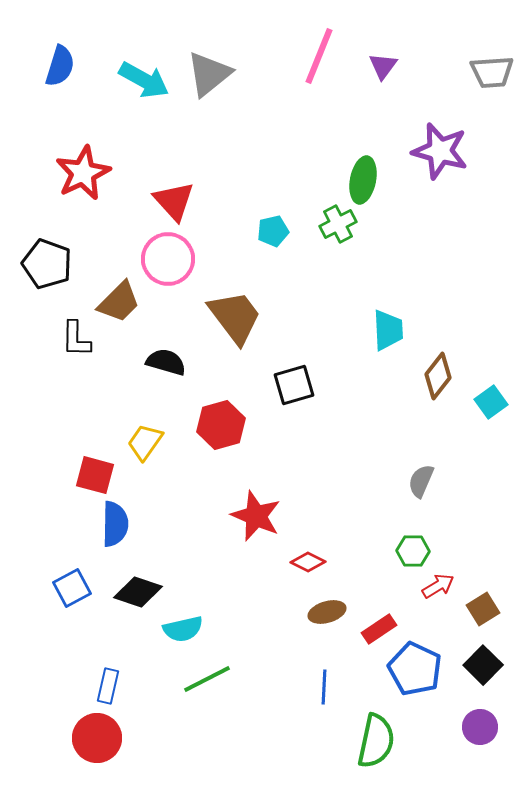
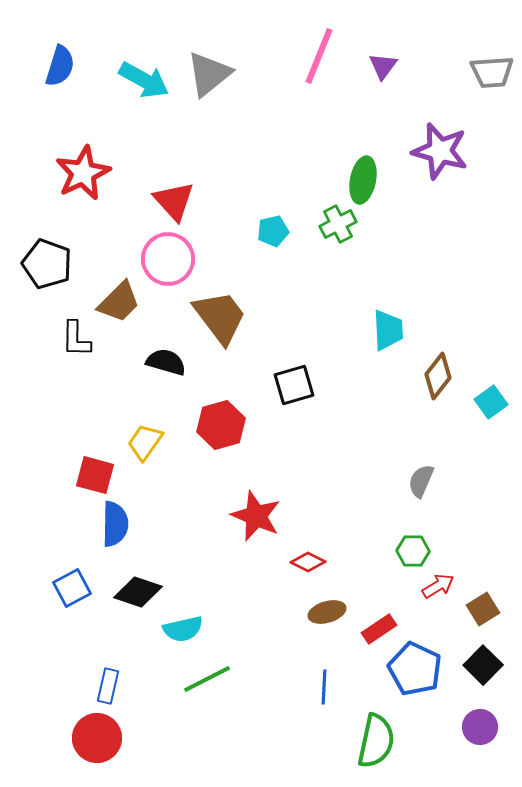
brown trapezoid at (235, 317): moved 15 px left
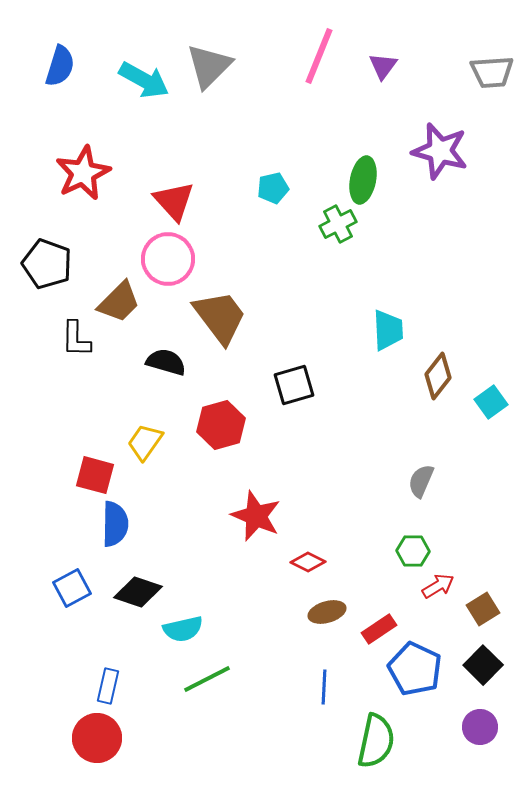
gray triangle at (209, 74): moved 8 px up; rotated 6 degrees counterclockwise
cyan pentagon at (273, 231): moved 43 px up
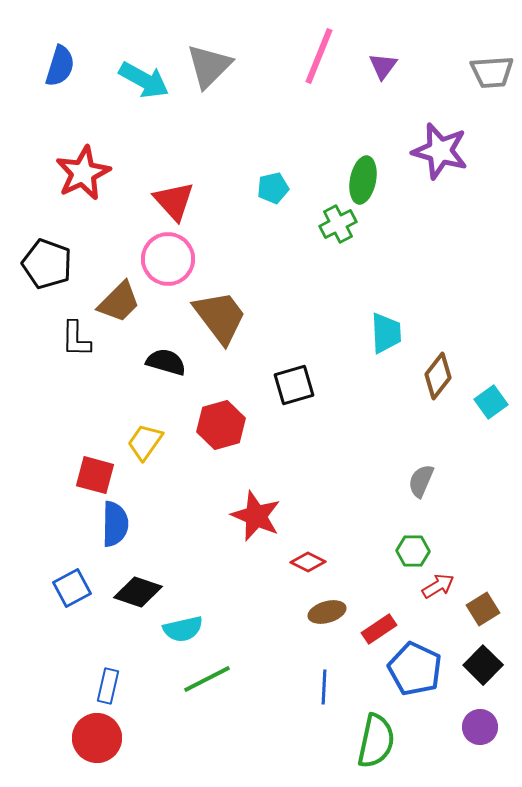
cyan trapezoid at (388, 330): moved 2 px left, 3 px down
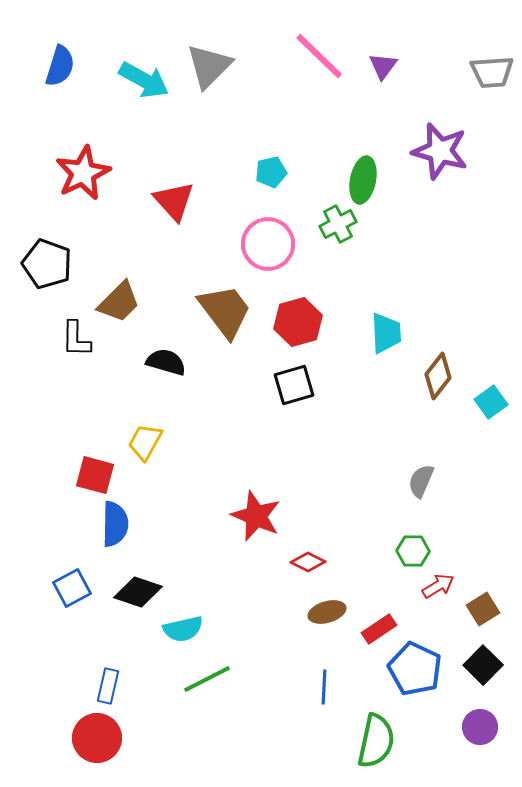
pink line at (319, 56): rotated 68 degrees counterclockwise
cyan pentagon at (273, 188): moved 2 px left, 16 px up
pink circle at (168, 259): moved 100 px right, 15 px up
brown trapezoid at (220, 317): moved 5 px right, 6 px up
red hexagon at (221, 425): moved 77 px right, 103 px up
yellow trapezoid at (145, 442): rotated 6 degrees counterclockwise
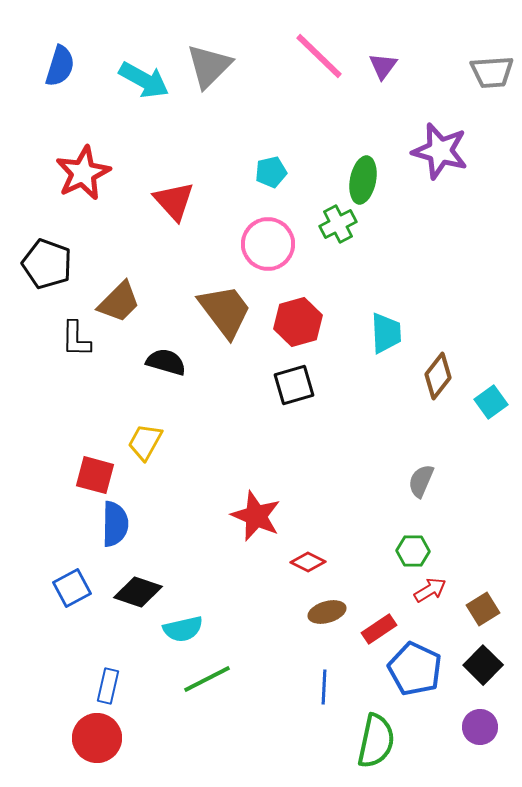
red arrow at (438, 586): moved 8 px left, 4 px down
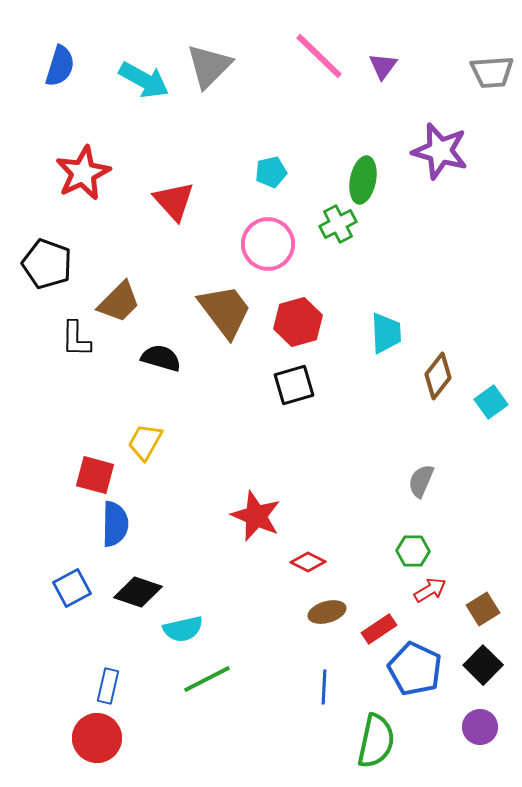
black semicircle at (166, 362): moved 5 px left, 4 px up
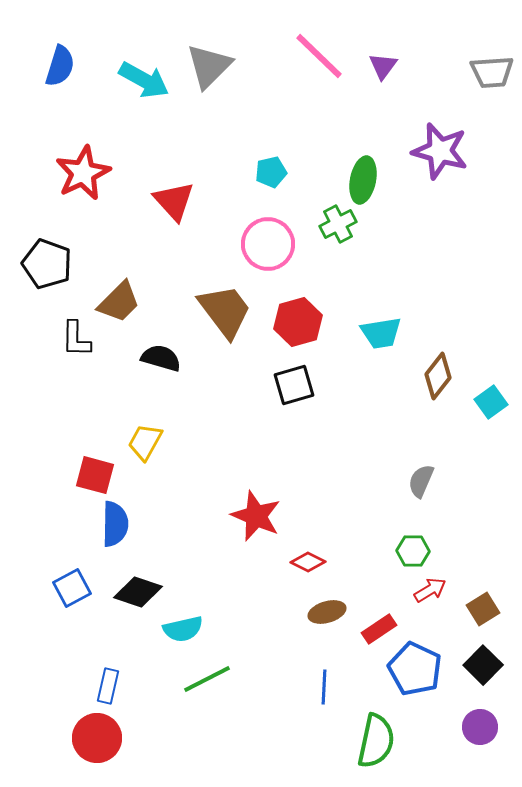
cyan trapezoid at (386, 333): moved 5 px left; rotated 84 degrees clockwise
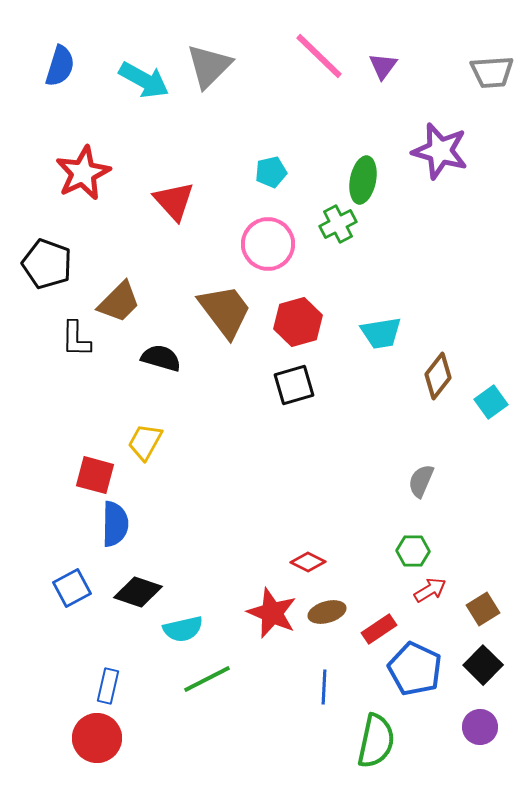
red star at (256, 516): moved 16 px right, 97 px down
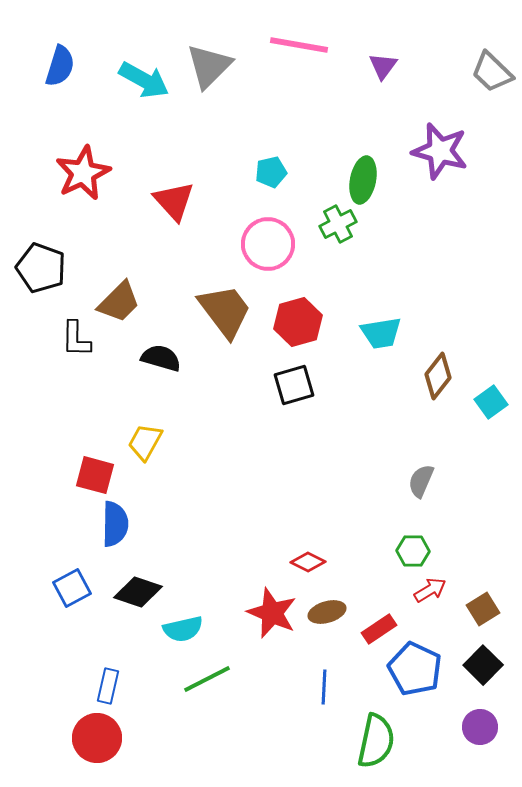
pink line at (319, 56): moved 20 px left, 11 px up; rotated 34 degrees counterclockwise
gray trapezoid at (492, 72): rotated 48 degrees clockwise
black pentagon at (47, 264): moved 6 px left, 4 px down
